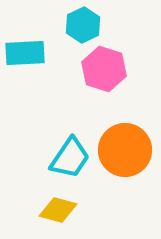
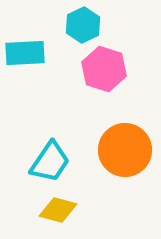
cyan trapezoid: moved 20 px left, 4 px down
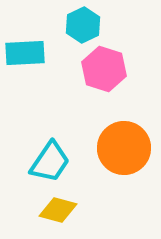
orange circle: moved 1 px left, 2 px up
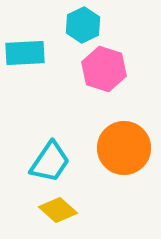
yellow diamond: rotated 27 degrees clockwise
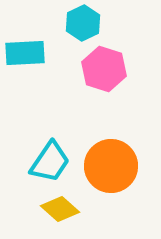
cyan hexagon: moved 2 px up
orange circle: moved 13 px left, 18 px down
yellow diamond: moved 2 px right, 1 px up
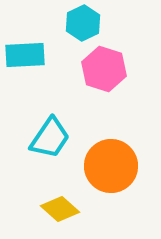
cyan rectangle: moved 2 px down
cyan trapezoid: moved 24 px up
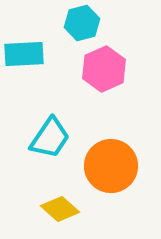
cyan hexagon: moved 1 px left; rotated 12 degrees clockwise
cyan rectangle: moved 1 px left, 1 px up
pink hexagon: rotated 18 degrees clockwise
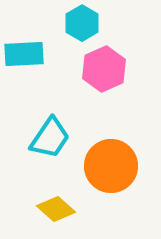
cyan hexagon: rotated 16 degrees counterclockwise
yellow diamond: moved 4 px left
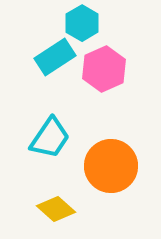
cyan rectangle: moved 31 px right, 3 px down; rotated 30 degrees counterclockwise
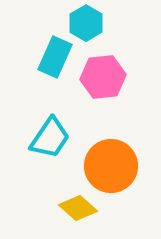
cyan hexagon: moved 4 px right
cyan rectangle: rotated 33 degrees counterclockwise
pink hexagon: moved 1 px left, 8 px down; rotated 18 degrees clockwise
yellow diamond: moved 22 px right, 1 px up
